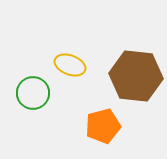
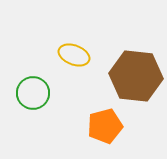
yellow ellipse: moved 4 px right, 10 px up
orange pentagon: moved 2 px right
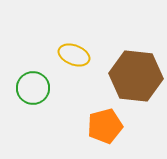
green circle: moved 5 px up
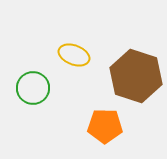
brown hexagon: rotated 12 degrees clockwise
orange pentagon: rotated 16 degrees clockwise
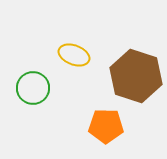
orange pentagon: moved 1 px right
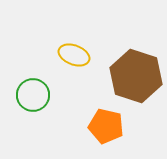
green circle: moved 7 px down
orange pentagon: rotated 12 degrees clockwise
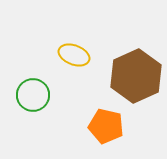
brown hexagon: rotated 18 degrees clockwise
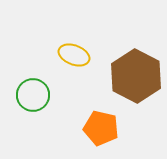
brown hexagon: rotated 9 degrees counterclockwise
orange pentagon: moved 5 px left, 2 px down
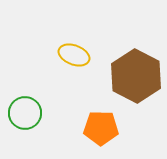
green circle: moved 8 px left, 18 px down
orange pentagon: rotated 12 degrees counterclockwise
